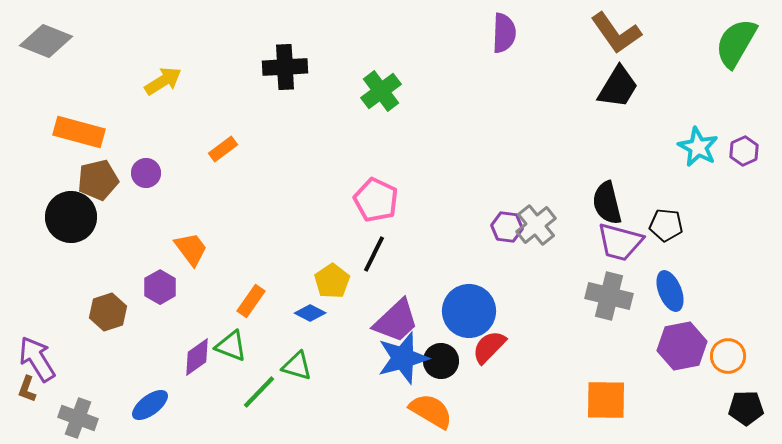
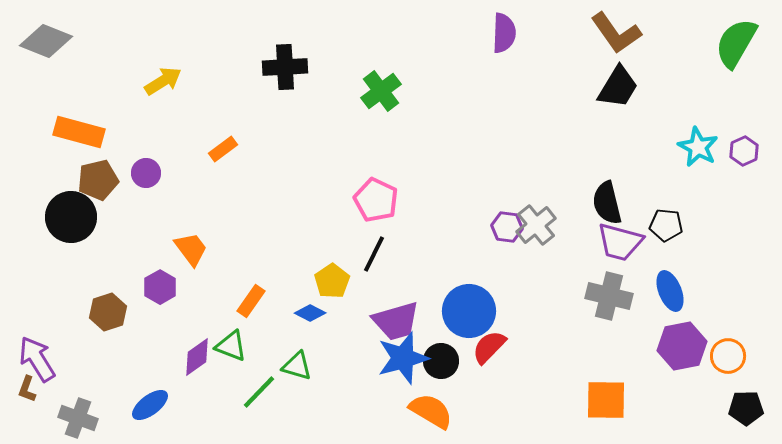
purple trapezoid at (396, 321): rotated 27 degrees clockwise
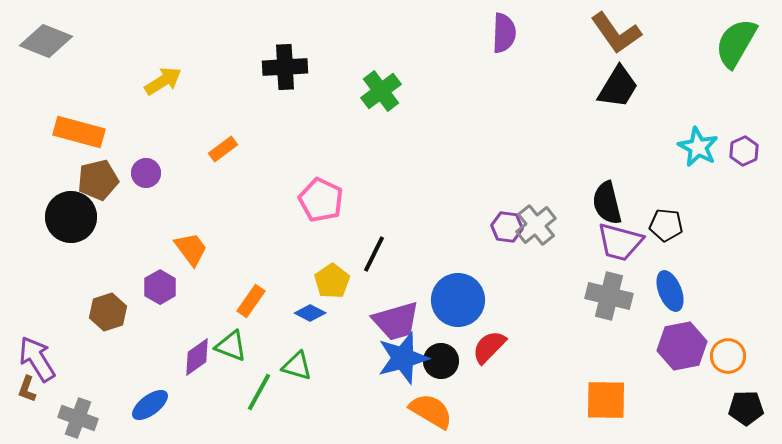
pink pentagon at (376, 200): moved 55 px left
blue circle at (469, 311): moved 11 px left, 11 px up
green line at (259, 392): rotated 15 degrees counterclockwise
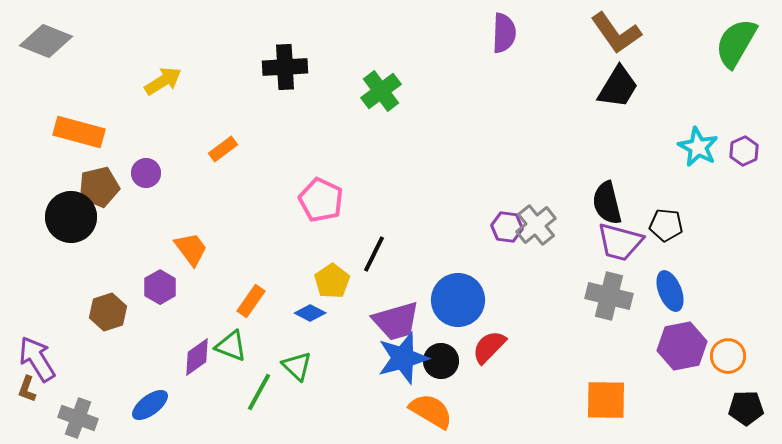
brown pentagon at (98, 180): moved 1 px right, 7 px down
green triangle at (297, 366): rotated 28 degrees clockwise
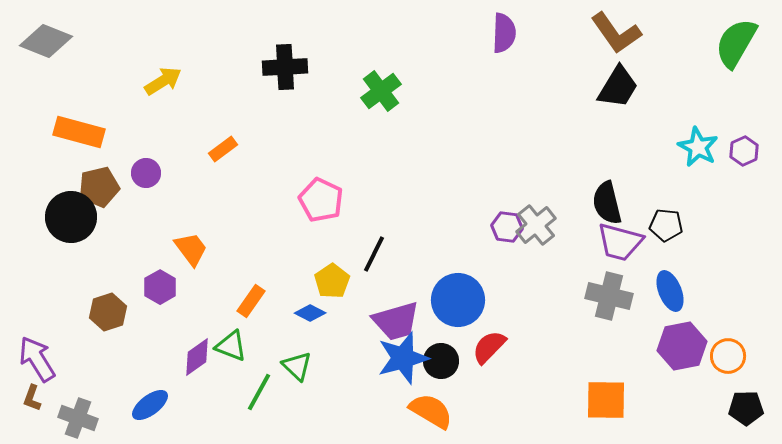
brown L-shape at (27, 389): moved 5 px right, 9 px down
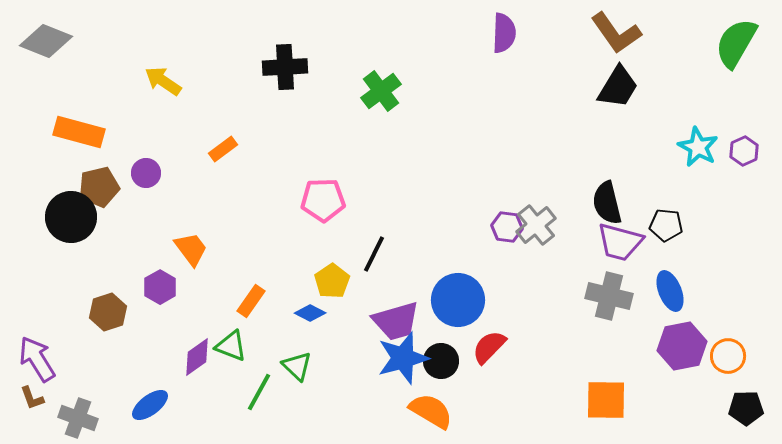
yellow arrow at (163, 81): rotated 114 degrees counterclockwise
pink pentagon at (321, 200): moved 2 px right; rotated 27 degrees counterclockwise
brown L-shape at (32, 398): rotated 40 degrees counterclockwise
